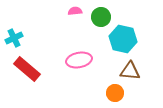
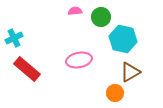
brown triangle: moved 1 px down; rotated 35 degrees counterclockwise
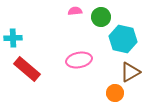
cyan cross: moved 1 px left; rotated 24 degrees clockwise
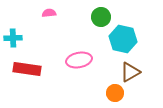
pink semicircle: moved 26 px left, 2 px down
red rectangle: rotated 32 degrees counterclockwise
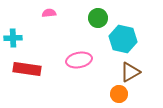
green circle: moved 3 px left, 1 px down
orange circle: moved 4 px right, 1 px down
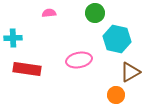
green circle: moved 3 px left, 5 px up
cyan hexagon: moved 6 px left
orange circle: moved 3 px left, 1 px down
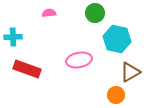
cyan cross: moved 1 px up
red rectangle: rotated 12 degrees clockwise
